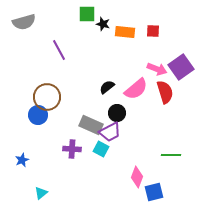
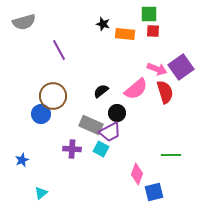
green square: moved 62 px right
orange rectangle: moved 2 px down
black semicircle: moved 6 px left, 4 px down
brown circle: moved 6 px right, 1 px up
blue circle: moved 3 px right, 1 px up
pink diamond: moved 3 px up
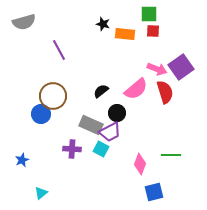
pink diamond: moved 3 px right, 10 px up
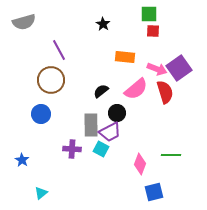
black star: rotated 16 degrees clockwise
orange rectangle: moved 23 px down
purple square: moved 2 px left, 1 px down
brown circle: moved 2 px left, 16 px up
gray rectangle: rotated 65 degrees clockwise
blue star: rotated 16 degrees counterclockwise
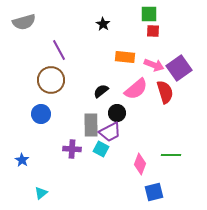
pink arrow: moved 3 px left, 4 px up
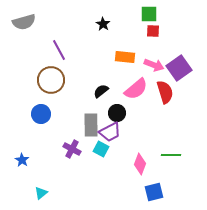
purple cross: rotated 24 degrees clockwise
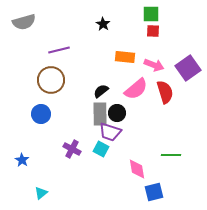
green square: moved 2 px right
purple line: rotated 75 degrees counterclockwise
purple square: moved 9 px right
gray rectangle: moved 9 px right, 11 px up
purple trapezoid: rotated 45 degrees clockwise
pink diamond: moved 3 px left, 5 px down; rotated 30 degrees counterclockwise
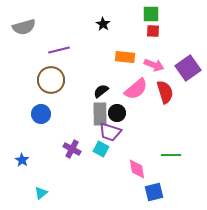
gray semicircle: moved 5 px down
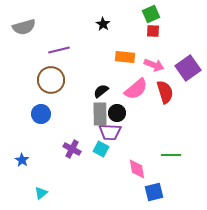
green square: rotated 24 degrees counterclockwise
purple trapezoid: rotated 15 degrees counterclockwise
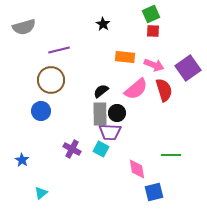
red semicircle: moved 1 px left, 2 px up
blue circle: moved 3 px up
